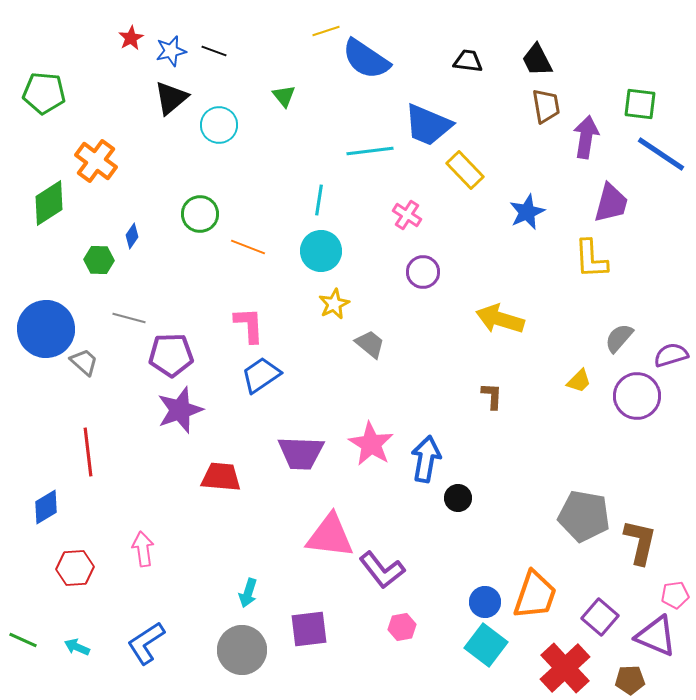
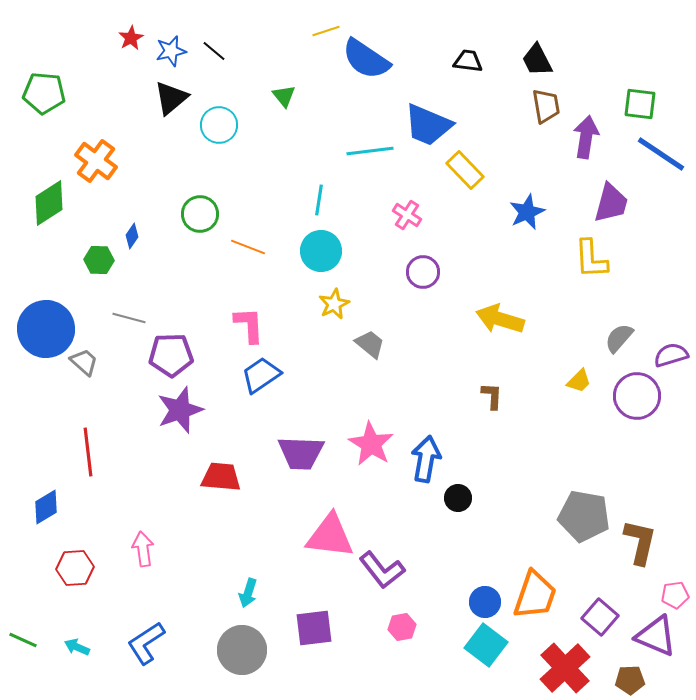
black line at (214, 51): rotated 20 degrees clockwise
purple square at (309, 629): moved 5 px right, 1 px up
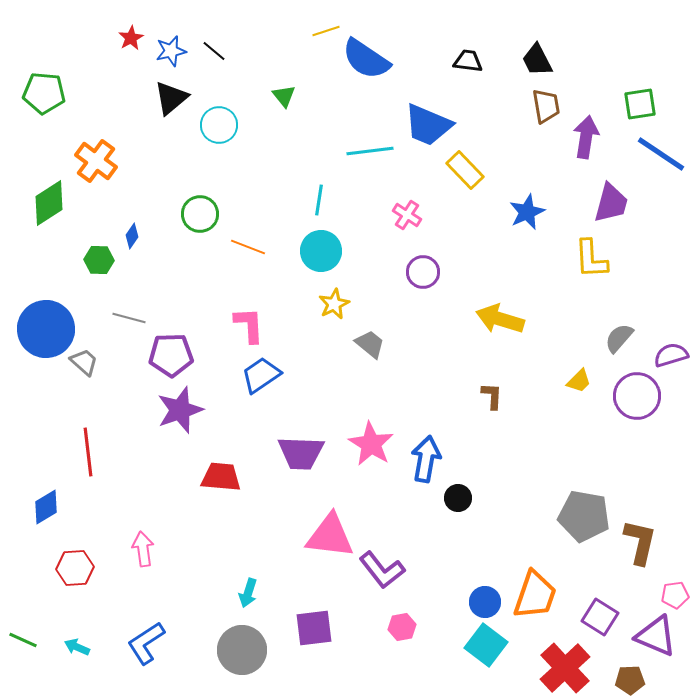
green square at (640, 104): rotated 16 degrees counterclockwise
purple square at (600, 617): rotated 9 degrees counterclockwise
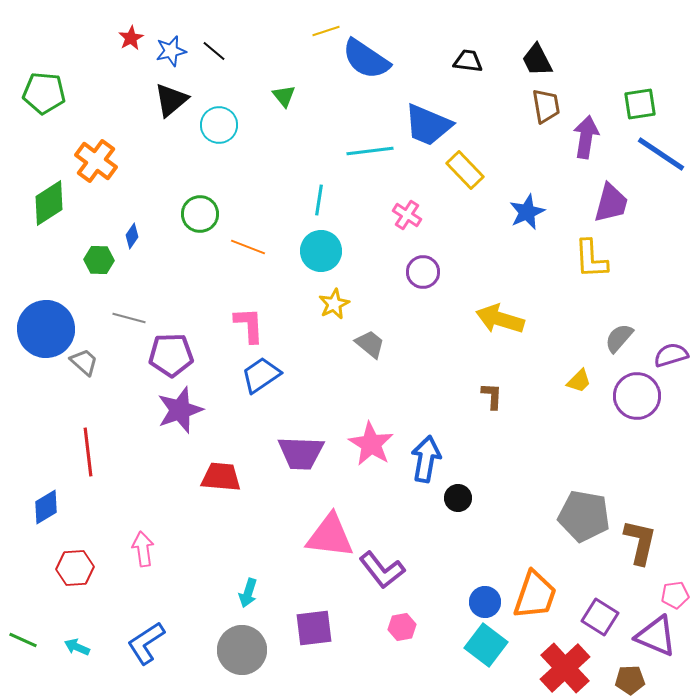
black triangle at (171, 98): moved 2 px down
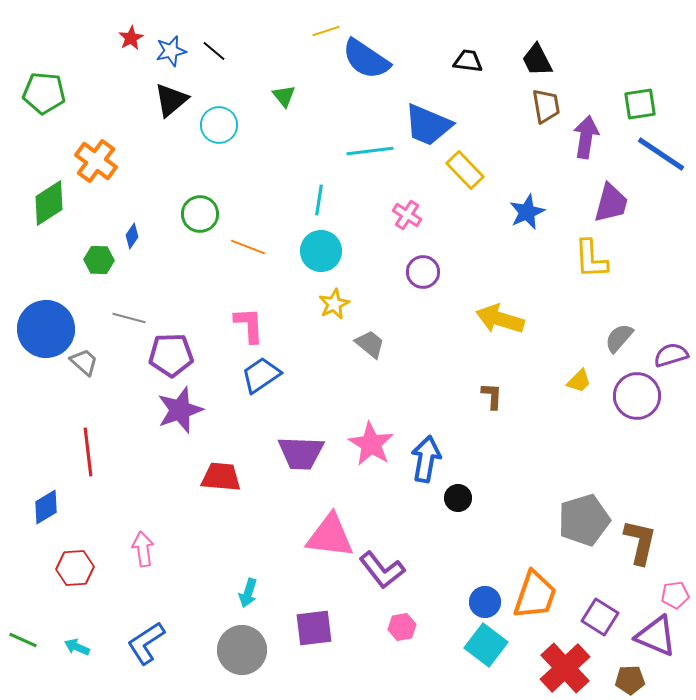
gray pentagon at (584, 516): moved 4 px down; rotated 27 degrees counterclockwise
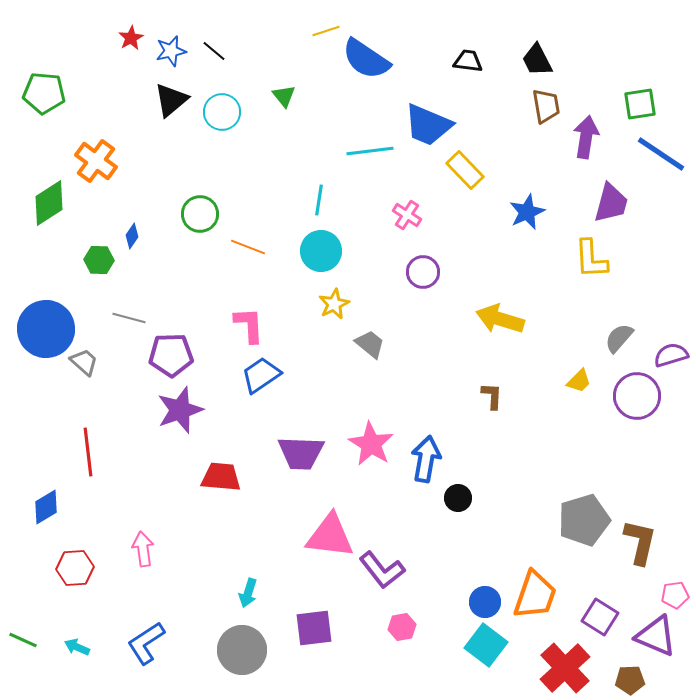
cyan circle at (219, 125): moved 3 px right, 13 px up
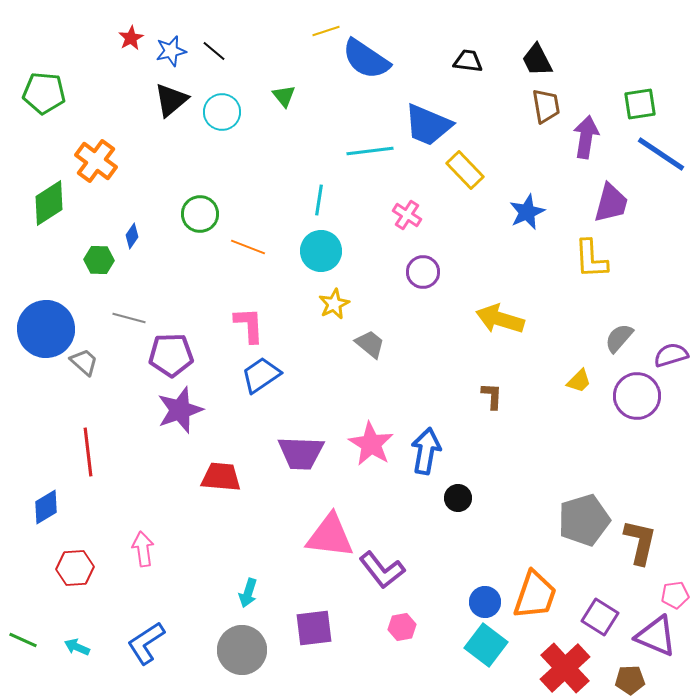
blue arrow at (426, 459): moved 8 px up
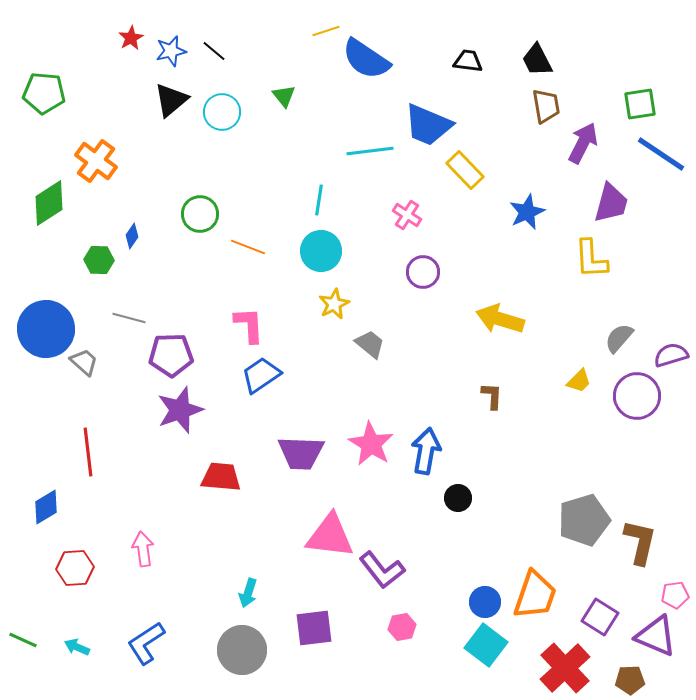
purple arrow at (586, 137): moved 3 px left, 6 px down; rotated 18 degrees clockwise
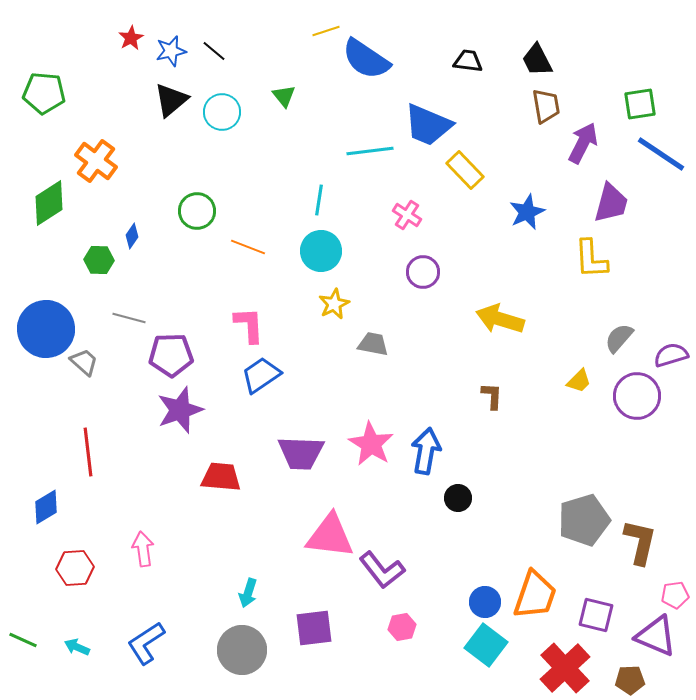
green circle at (200, 214): moved 3 px left, 3 px up
gray trapezoid at (370, 344): moved 3 px right; rotated 28 degrees counterclockwise
purple square at (600, 617): moved 4 px left, 2 px up; rotated 18 degrees counterclockwise
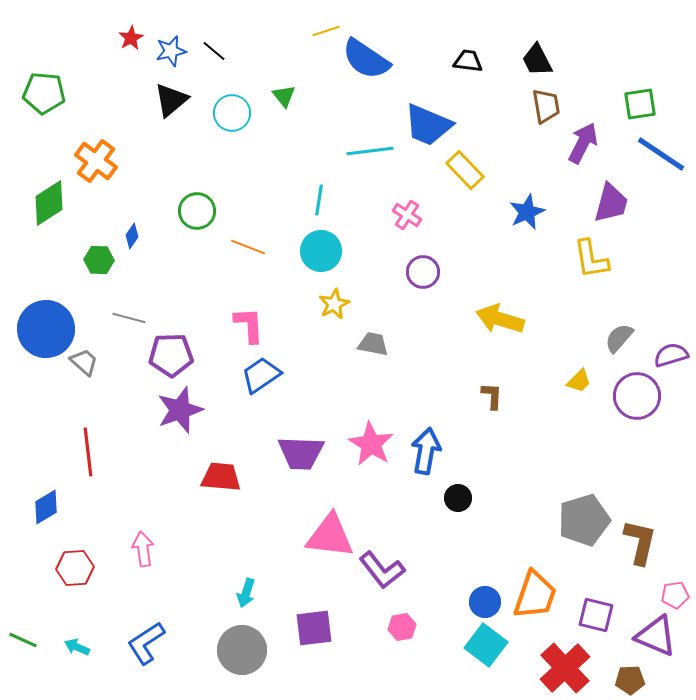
cyan circle at (222, 112): moved 10 px right, 1 px down
yellow L-shape at (591, 259): rotated 6 degrees counterclockwise
cyan arrow at (248, 593): moved 2 px left
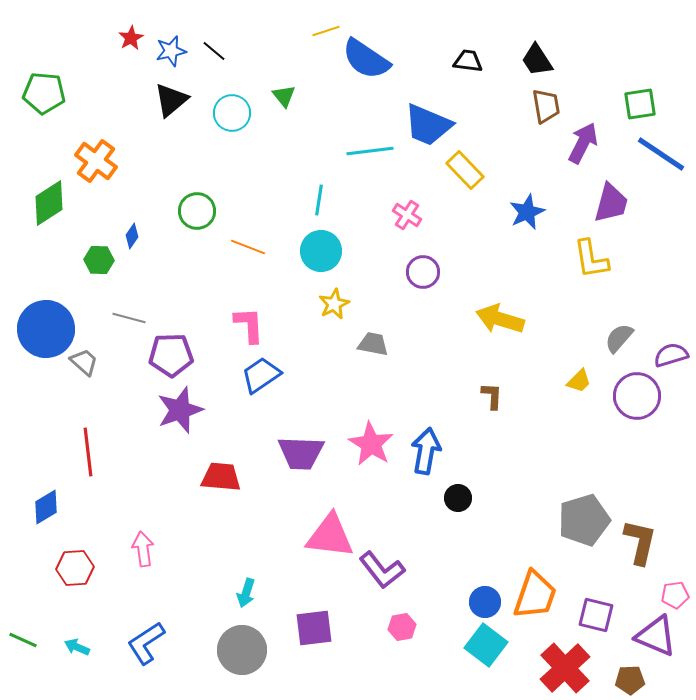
black trapezoid at (537, 60): rotated 6 degrees counterclockwise
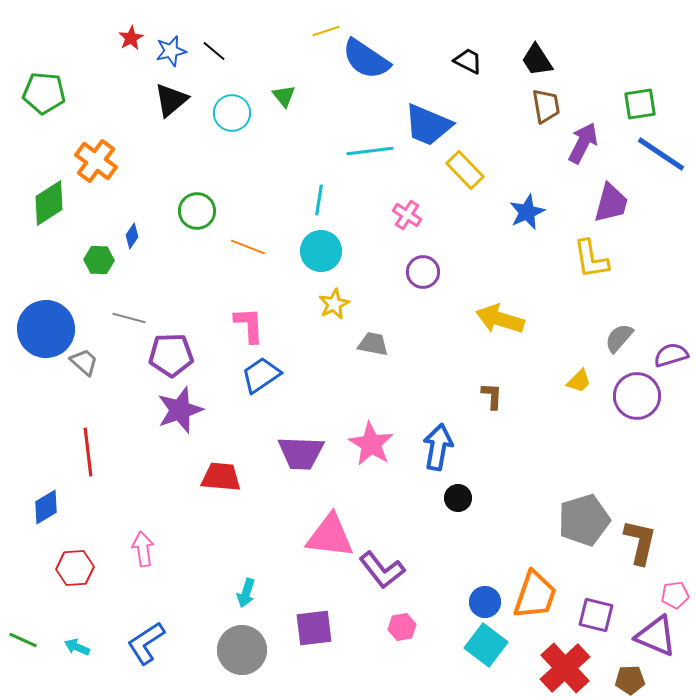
black trapezoid at (468, 61): rotated 20 degrees clockwise
blue arrow at (426, 451): moved 12 px right, 4 px up
